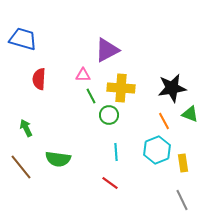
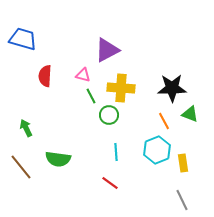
pink triangle: rotated 14 degrees clockwise
red semicircle: moved 6 px right, 3 px up
black star: rotated 8 degrees clockwise
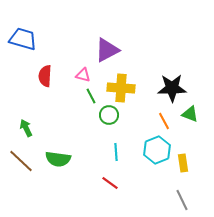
brown line: moved 6 px up; rotated 8 degrees counterclockwise
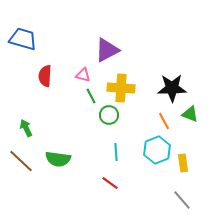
gray line: rotated 15 degrees counterclockwise
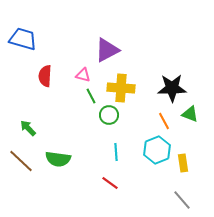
green arrow: moved 2 px right; rotated 18 degrees counterclockwise
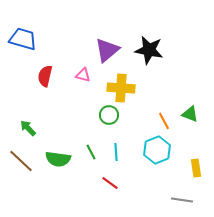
purple triangle: rotated 12 degrees counterclockwise
red semicircle: rotated 10 degrees clockwise
black star: moved 23 px left, 38 px up; rotated 12 degrees clockwise
green line: moved 56 px down
yellow rectangle: moved 13 px right, 5 px down
gray line: rotated 40 degrees counterclockwise
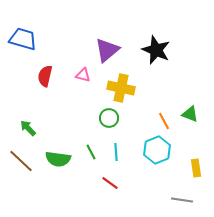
black star: moved 7 px right; rotated 12 degrees clockwise
yellow cross: rotated 8 degrees clockwise
green circle: moved 3 px down
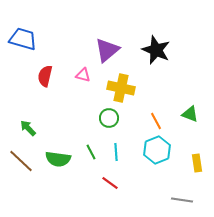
orange line: moved 8 px left
yellow rectangle: moved 1 px right, 5 px up
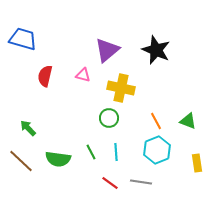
green triangle: moved 2 px left, 7 px down
gray line: moved 41 px left, 18 px up
